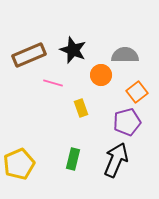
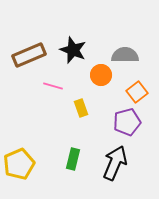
pink line: moved 3 px down
black arrow: moved 1 px left, 3 px down
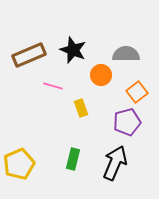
gray semicircle: moved 1 px right, 1 px up
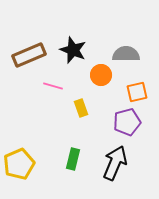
orange square: rotated 25 degrees clockwise
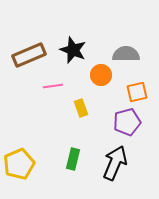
pink line: rotated 24 degrees counterclockwise
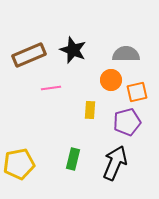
orange circle: moved 10 px right, 5 px down
pink line: moved 2 px left, 2 px down
yellow rectangle: moved 9 px right, 2 px down; rotated 24 degrees clockwise
yellow pentagon: rotated 12 degrees clockwise
